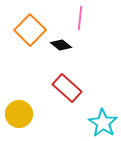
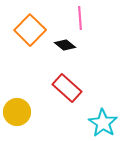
pink line: rotated 10 degrees counterclockwise
black diamond: moved 4 px right
yellow circle: moved 2 px left, 2 px up
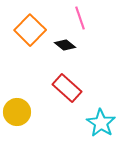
pink line: rotated 15 degrees counterclockwise
cyan star: moved 2 px left
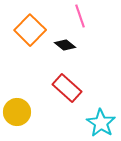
pink line: moved 2 px up
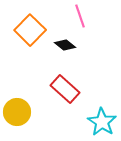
red rectangle: moved 2 px left, 1 px down
cyan star: moved 1 px right, 1 px up
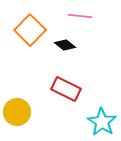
pink line: rotated 65 degrees counterclockwise
red rectangle: moved 1 px right; rotated 16 degrees counterclockwise
